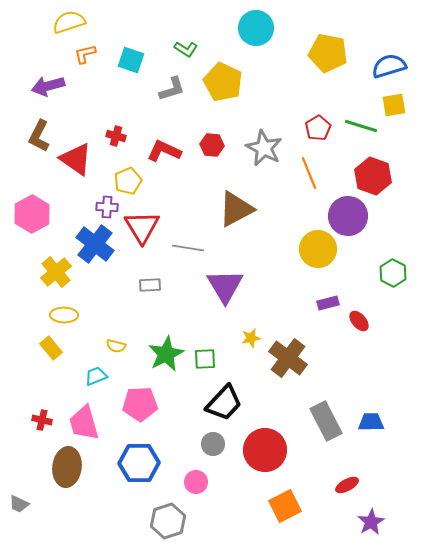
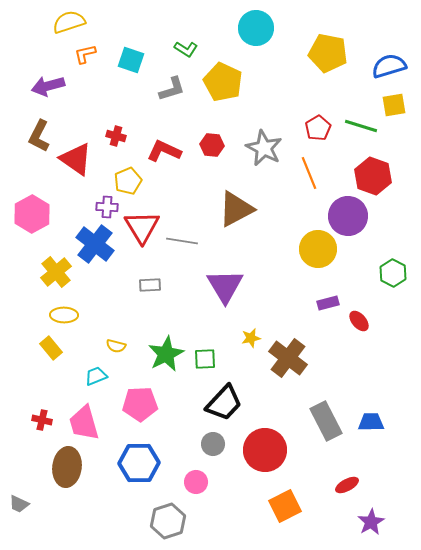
gray line at (188, 248): moved 6 px left, 7 px up
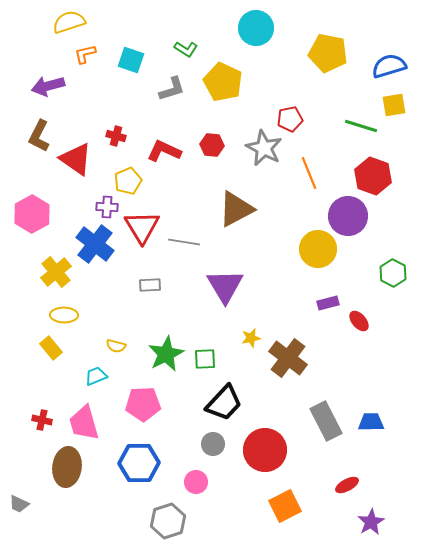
red pentagon at (318, 128): moved 28 px left, 9 px up; rotated 20 degrees clockwise
gray line at (182, 241): moved 2 px right, 1 px down
pink pentagon at (140, 404): moved 3 px right
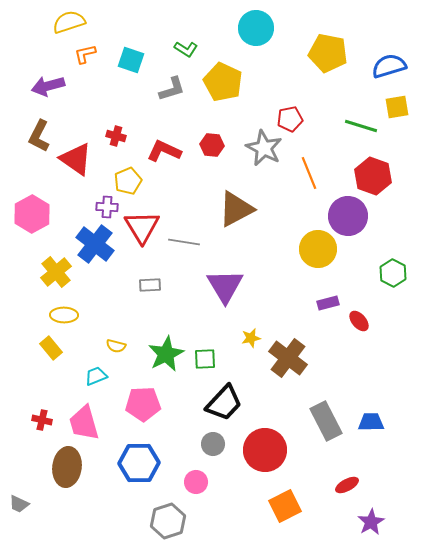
yellow square at (394, 105): moved 3 px right, 2 px down
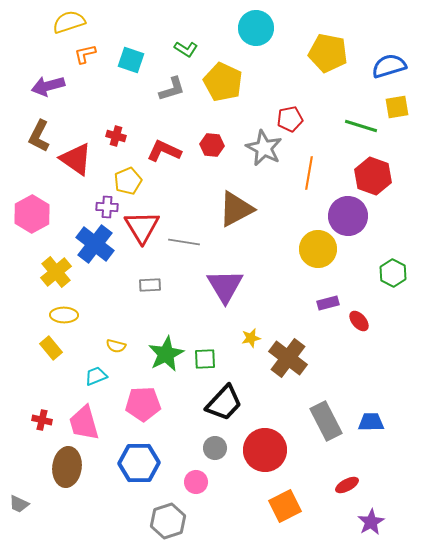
orange line at (309, 173): rotated 32 degrees clockwise
gray circle at (213, 444): moved 2 px right, 4 px down
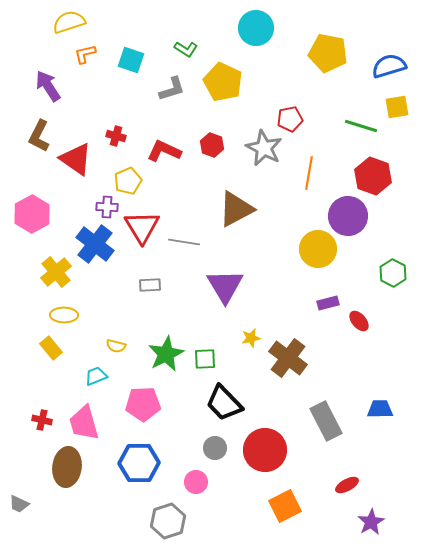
purple arrow at (48, 86): rotated 72 degrees clockwise
red hexagon at (212, 145): rotated 15 degrees clockwise
black trapezoid at (224, 403): rotated 93 degrees clockwise
blue trapezoid at (371, 422): moved 9 px right, 13 px up
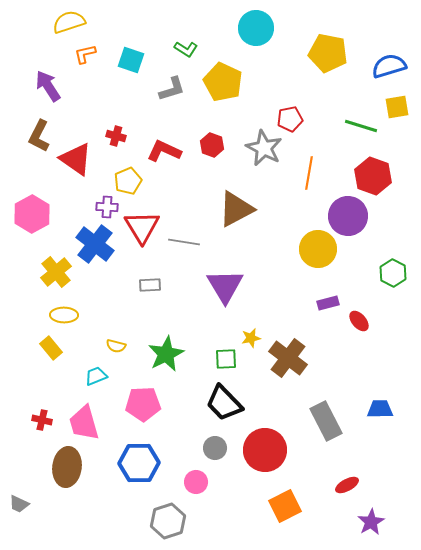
green square at (205, 359): moved 21 px right
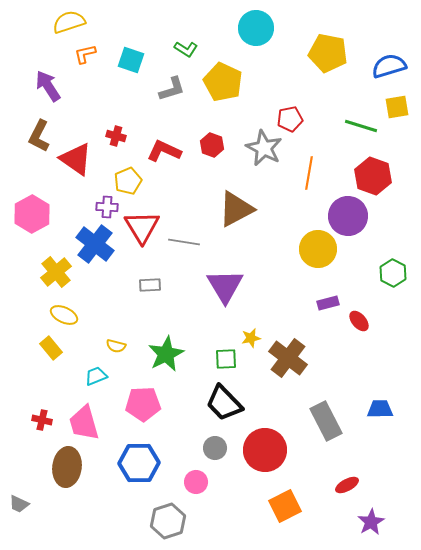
yellow ellipse at (64, 315): rotated 24 degrees clockwise
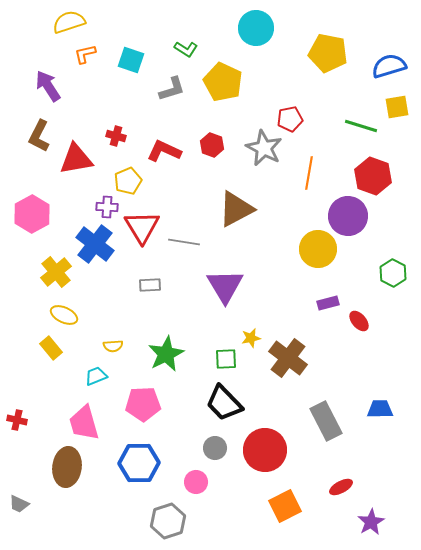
red triangle at (76, 159): rotated 45 degrees counterclockwise
yellow semicircle at (116, 346): moved 3 px left; rotated 18 degrees counterclockwise
red cross at (42, 420): moved 25 px left
red ellipse at (347, 485): moved 6 px left, 2 px down
